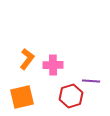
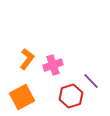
pink cross: rotated 18 degrees counterclockwise
purple line: rotated 42 degrees clockwise
orange square: rotated 15 degrees counterclockwise
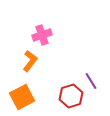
orange L-shape: moved 3 px right, 2 px down
pink cross: moved 11 px left, 30 px up
purple line: rotated 12 degrees clockwise
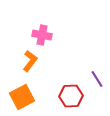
pink cross: rotated 30 degrees clockwise
purple line: moved 6 px right, 2 px up
red hexagon: rotated 15 degrees clockwise
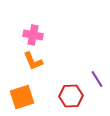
pink cross: moved 9 px left
orange L-shape: moved 3 px right; rotated 120 degrees clockwise
orange square: rotated 10 degrees clockwise
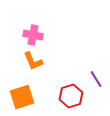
purple line: moved 1 px left
red hexagon: rotated 15 degrees counterclockwise
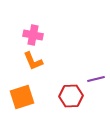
purple line: rotated 72 degrees counterclockwise
red hexagon: rotated 15 degrees clockwise
